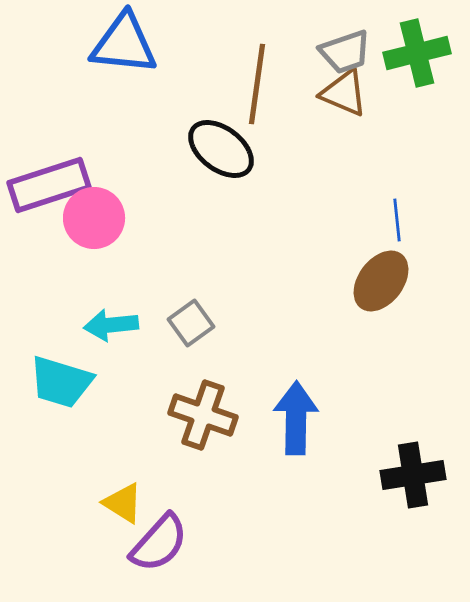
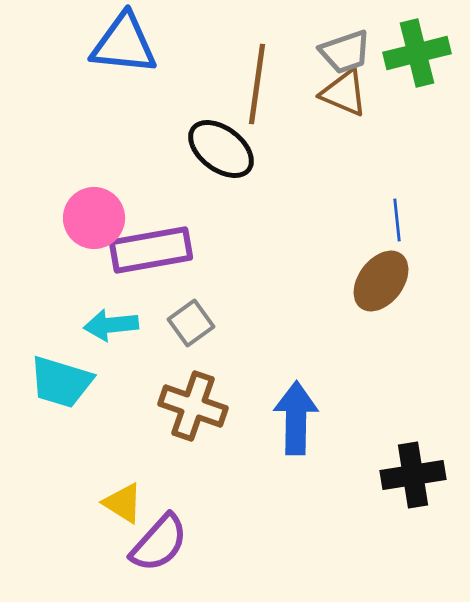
purple rectangle: moved 102 px right, 65 px down; rotated 8 degrees clockwise
brown cross: moved 10 px left, 9 px up
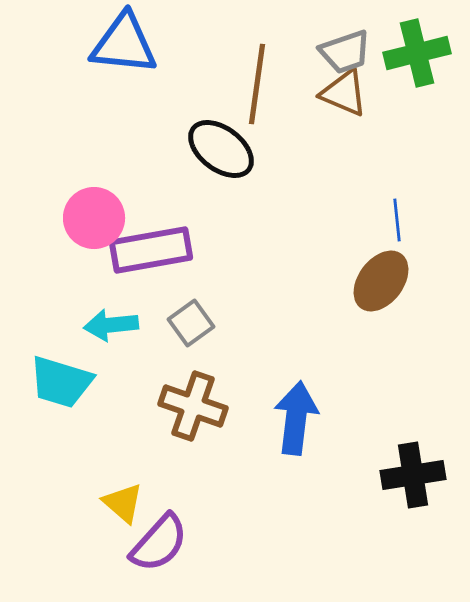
blue arrow: rotated 6 degrees clockwise
yellow triangle: rotated 9 degrees clockwise
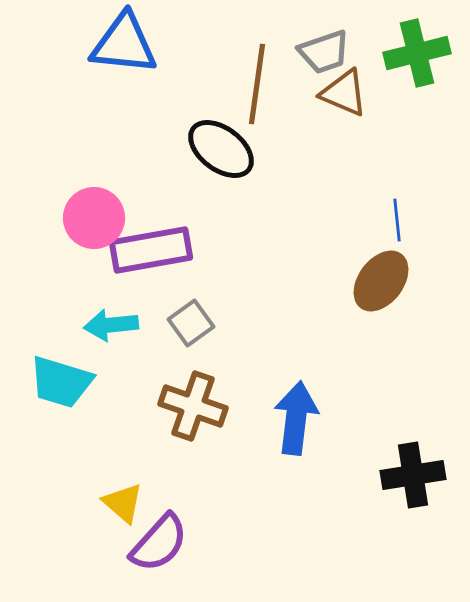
gray trapezoid: moved 21 px left
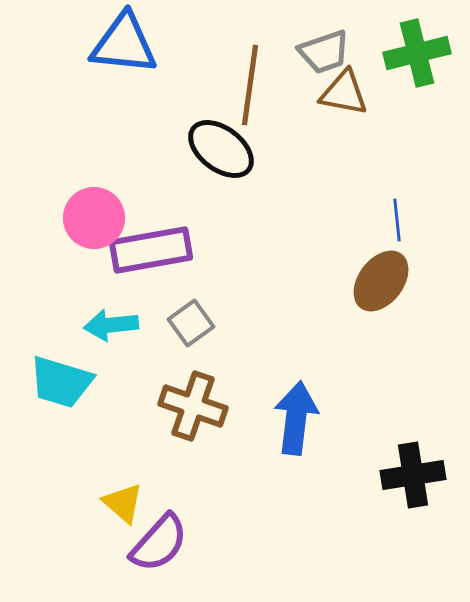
brown line: moved 7 px left, 1 px down
brown triangle: rotated 12 degrees counterclockwise
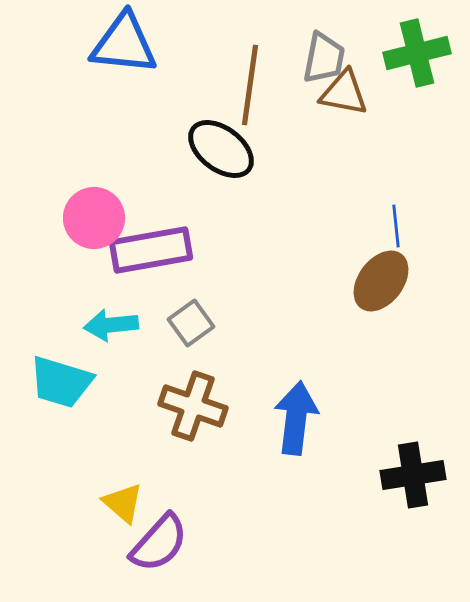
gray trapezoid: moved 6 px down; rotated 60 degrees counterclockwise
blue line: moved 1 px left, 6 px down
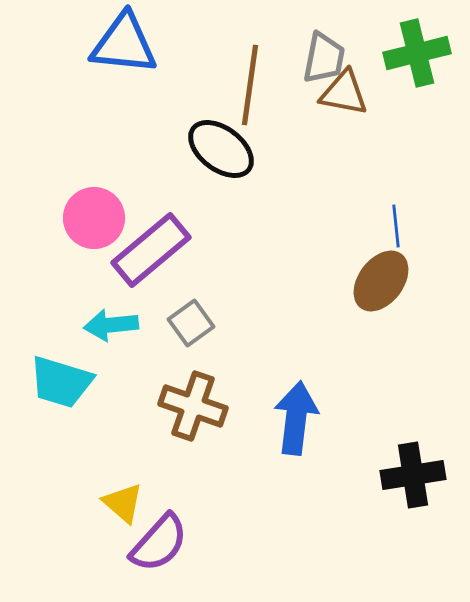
purple rectangle: rotated 30 degrees counterclockwise
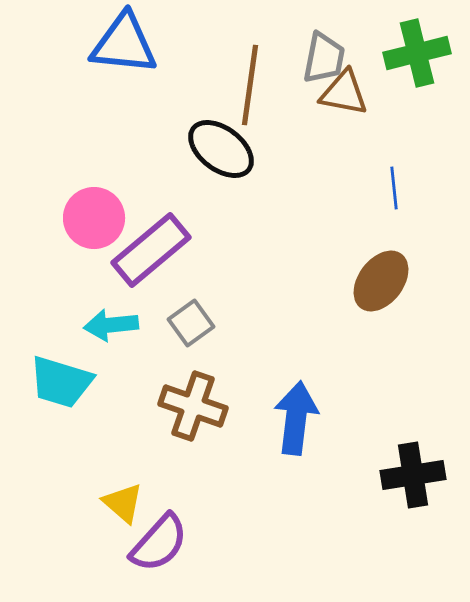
blue line: moved 2 px left, 38 px up
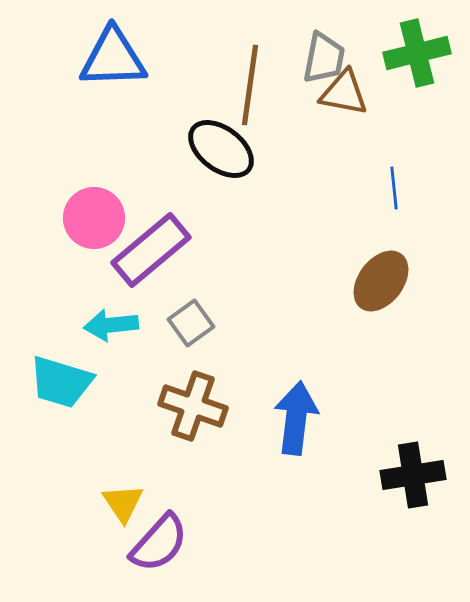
blue triangle: moved 11 px left, 14 px down; rotated 8 degrees counterclockwise
yellow triangle: rotated 15 degrees clockwise
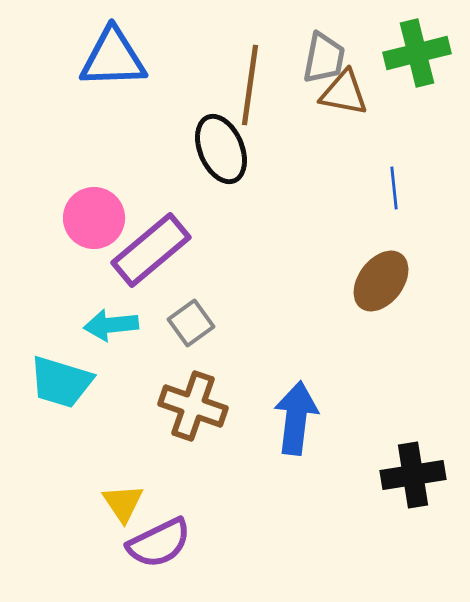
black ellipse: rotated 30 degrees clockwise
purple semicircle: rotated 22 degrees clockwise
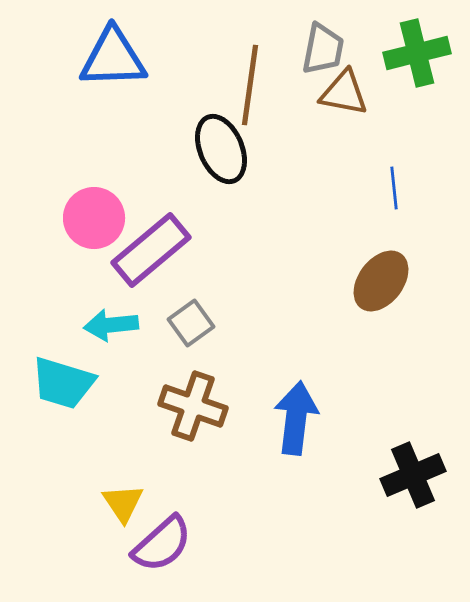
gray trapezoid: moved 1 px left, 9 px up
cyan trapezoid: moved 2 px right, 1 px down
black cross: rotated 14 degrees counterclockwise
purple semicircle: moved 3 px right, 1 px down; rotated 16 degrees counterclockwise
